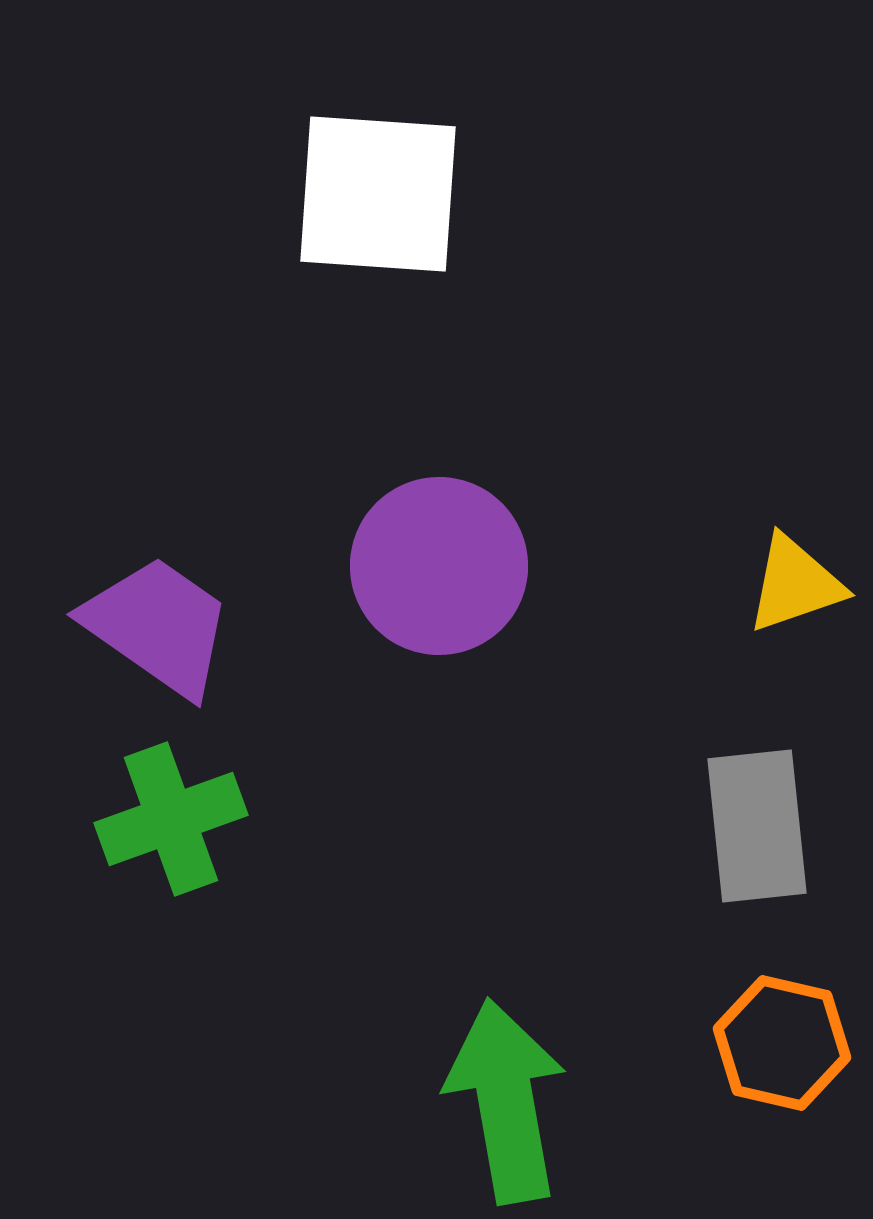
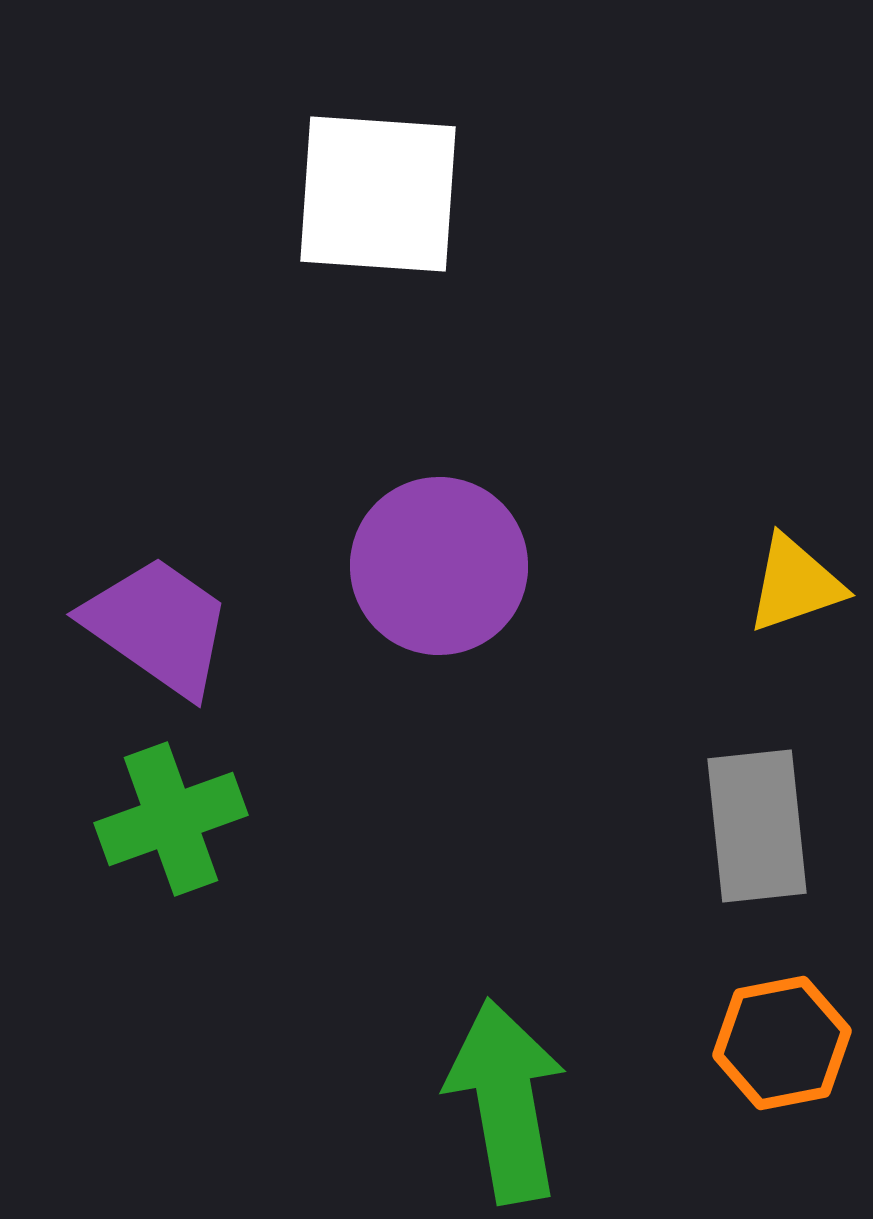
orange hexagon: rotated 24 degrees counterclockwise
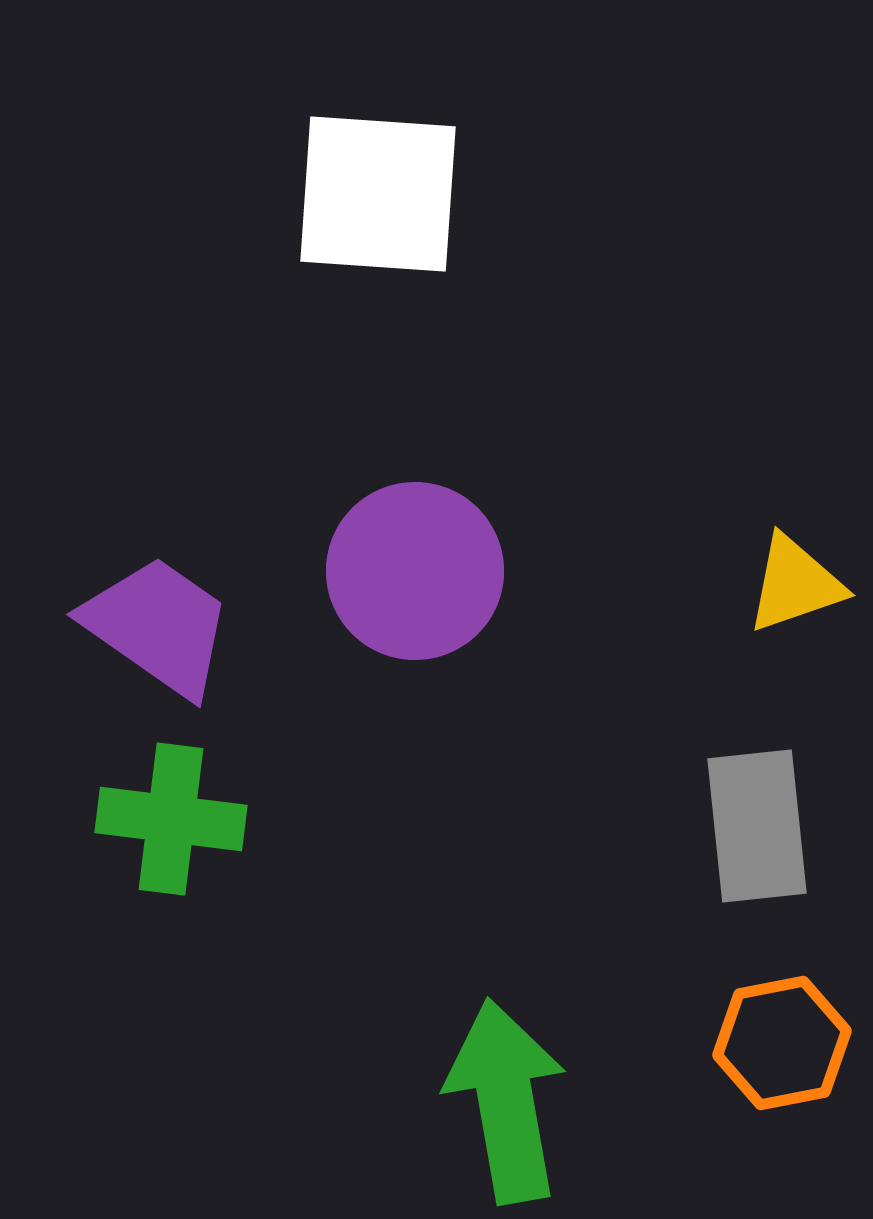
purple circle: moved 24 px left, 5 px down
green cross: rotated 27 degrees clockwise
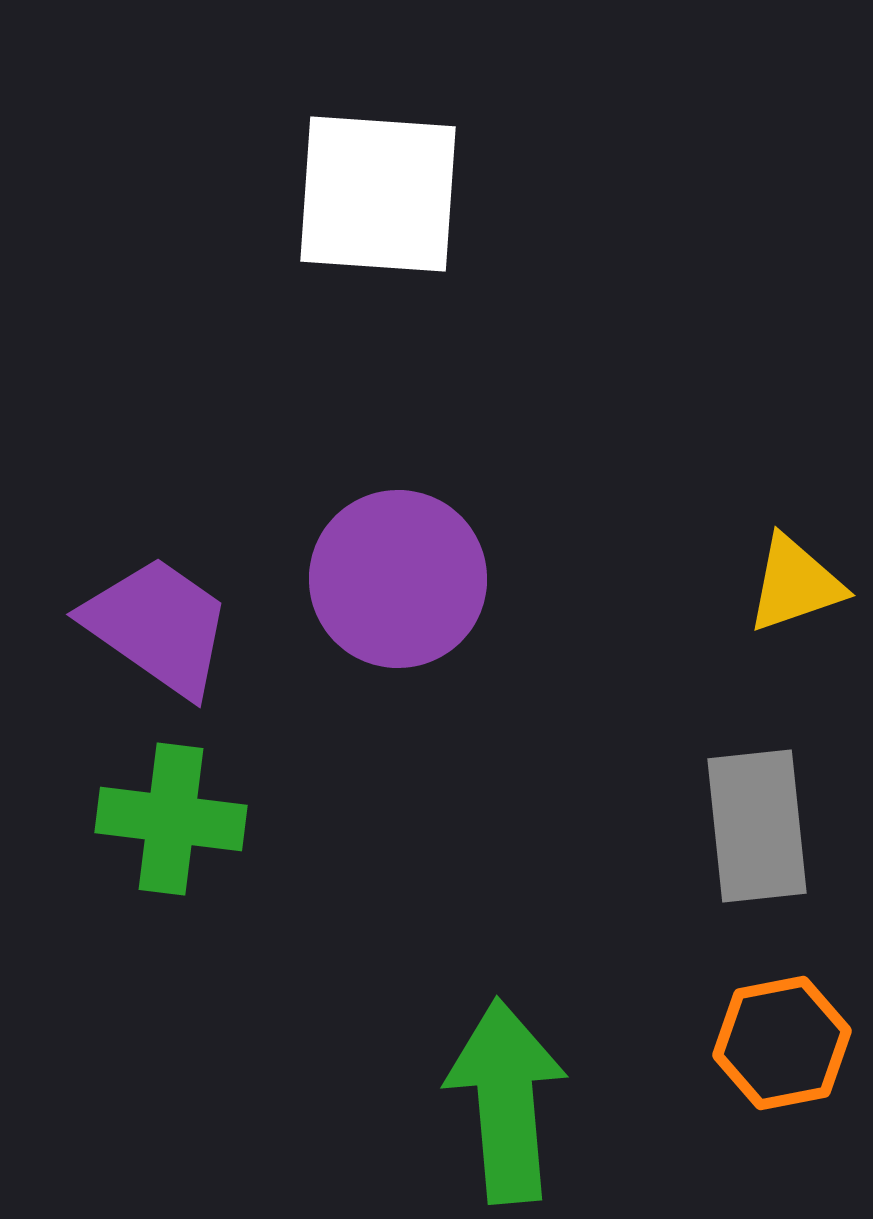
purple circle: moved 17 px left, 8 px down
green arrow: rotated 5 degrees clockwise
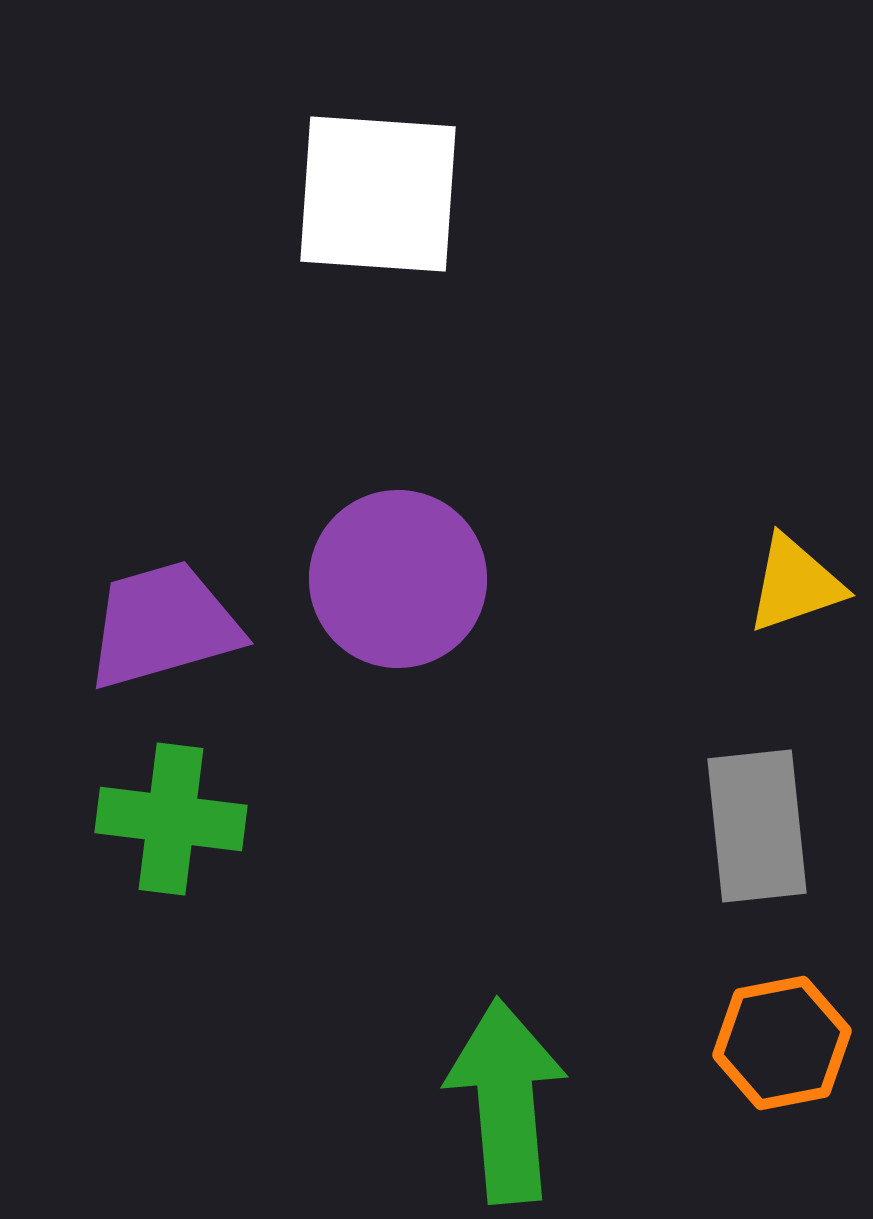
purple trapezoid: moved 5 px right, 1 px up; rotated 51 degrees counterclockwise
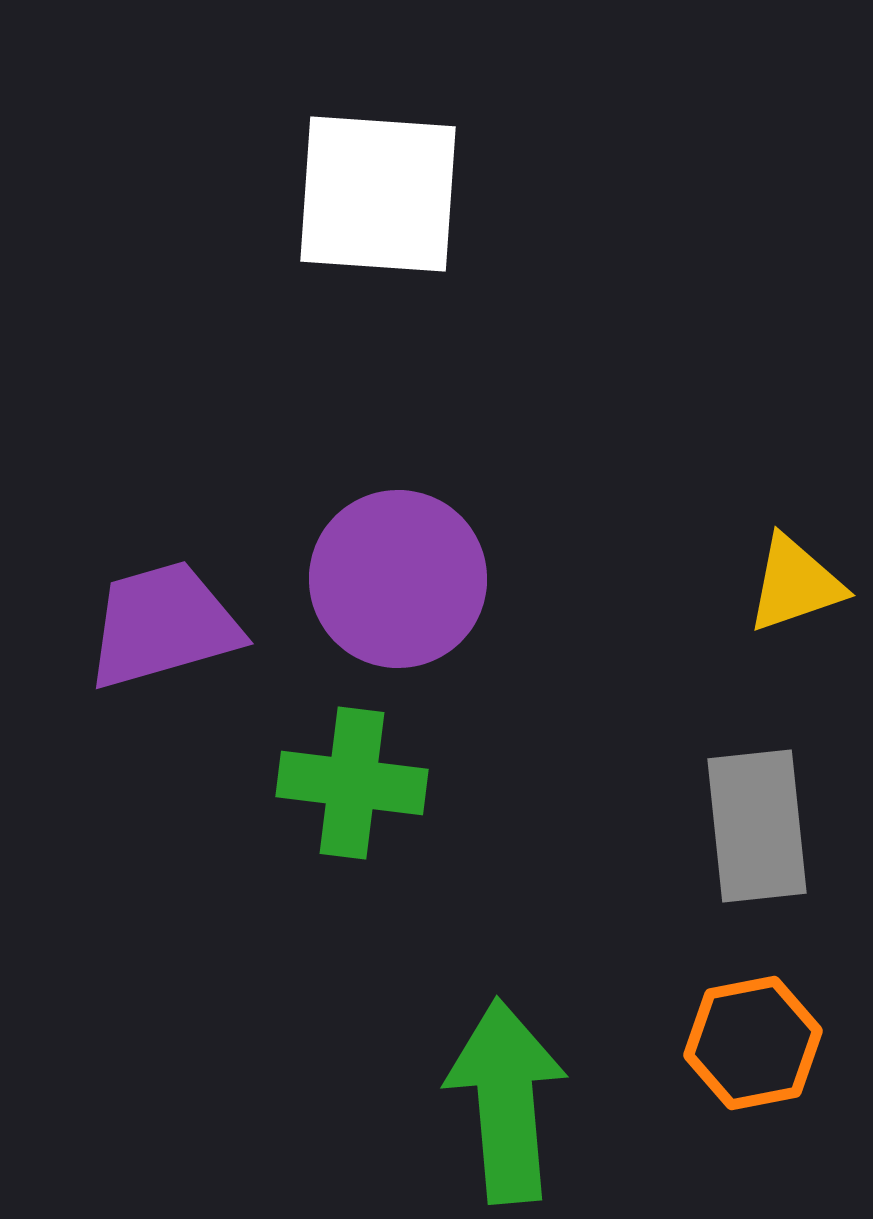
green cross: moved 181 px right, 36 px up
orange hexagon: moved 29 px left
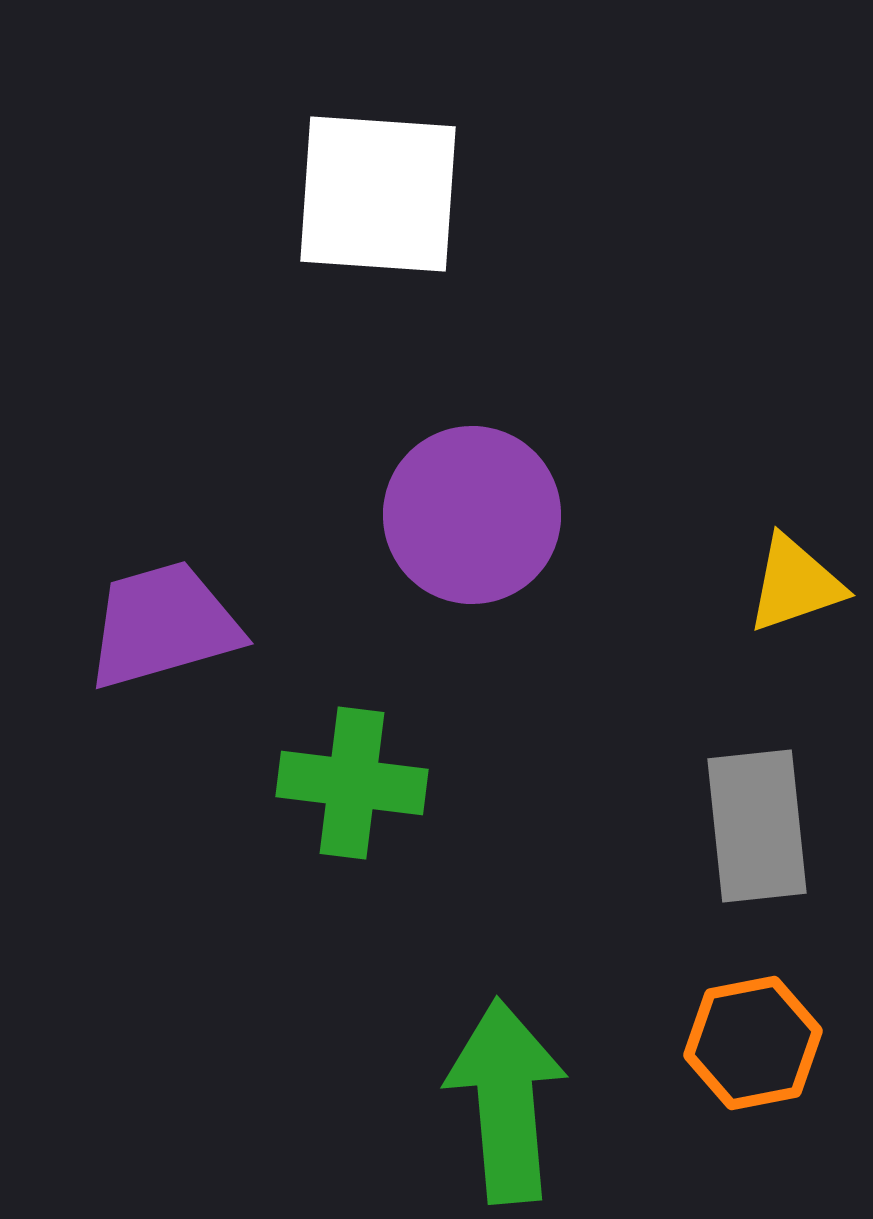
purple circle: moved 74 px right, 64 px up
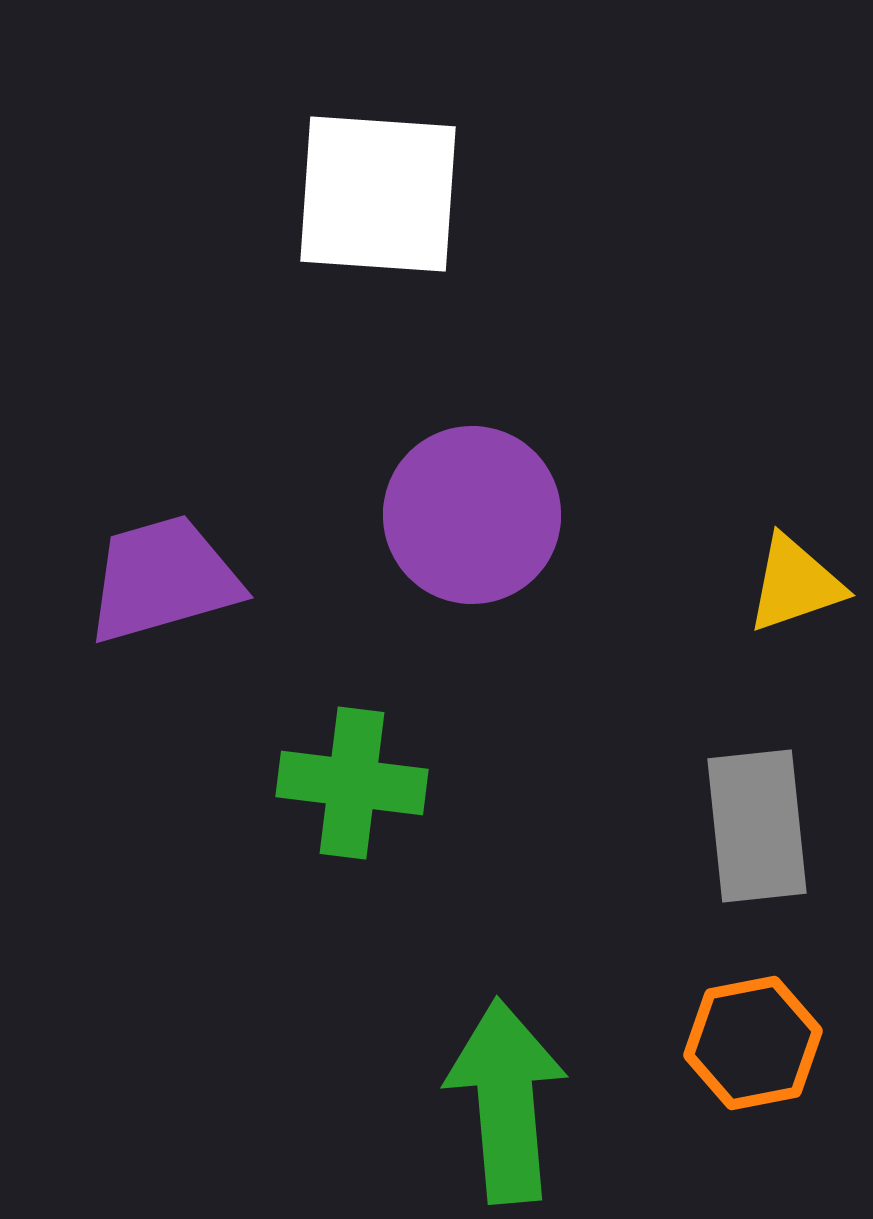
purple trapezoid: moved 46 px up
